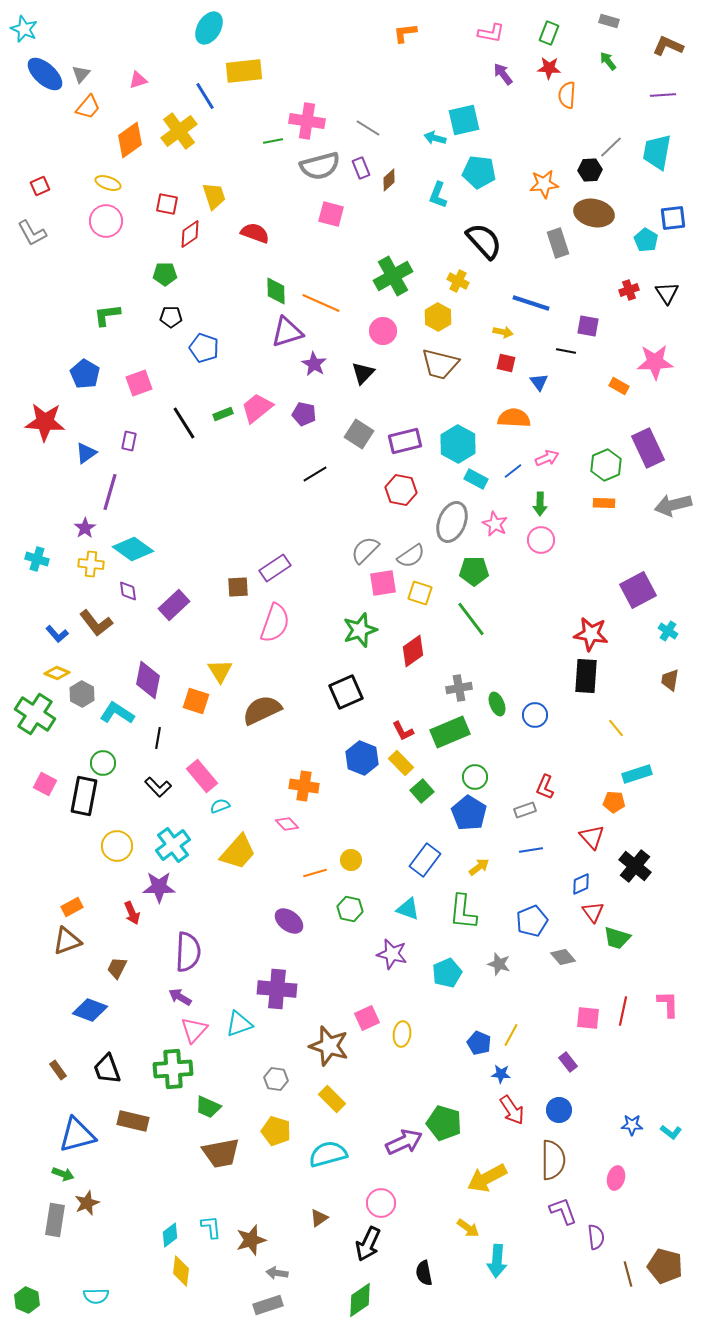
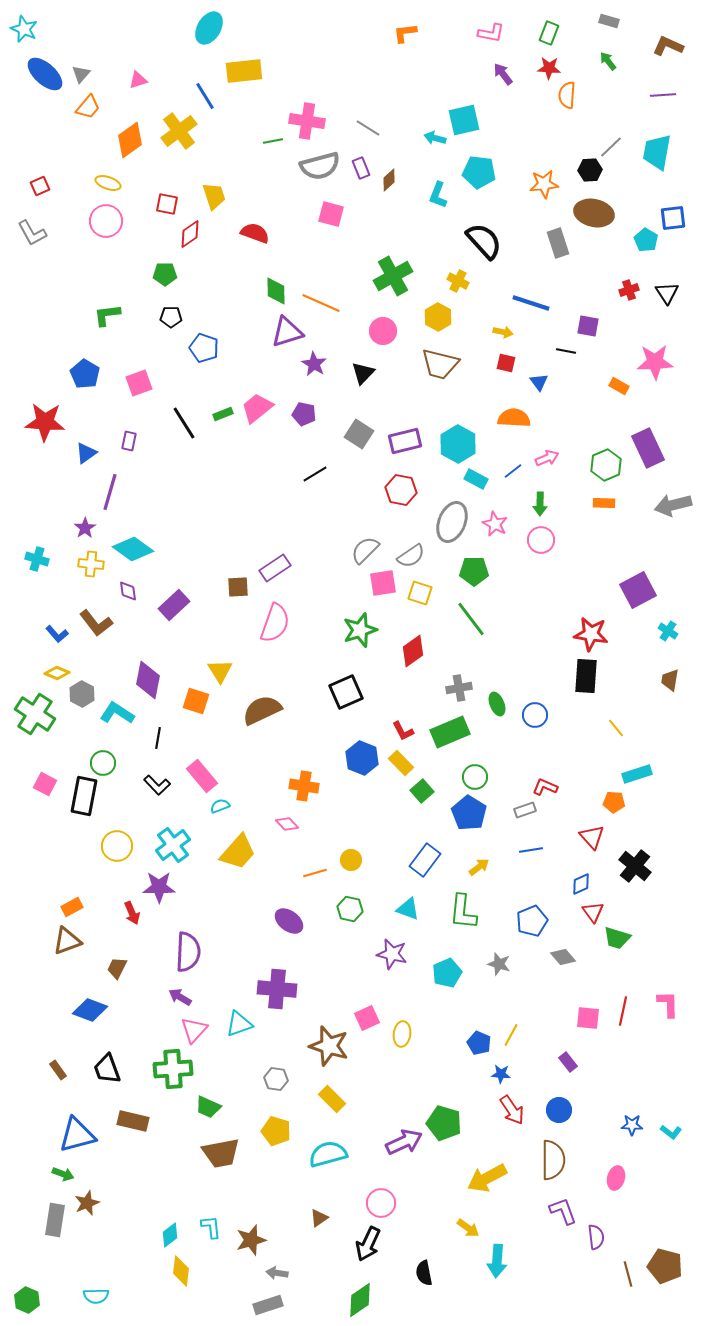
black L-shape at (158, 787): moved 1 px left, 2 px up
red L-shape at (545, 787): rotated 90 degrees clockwise
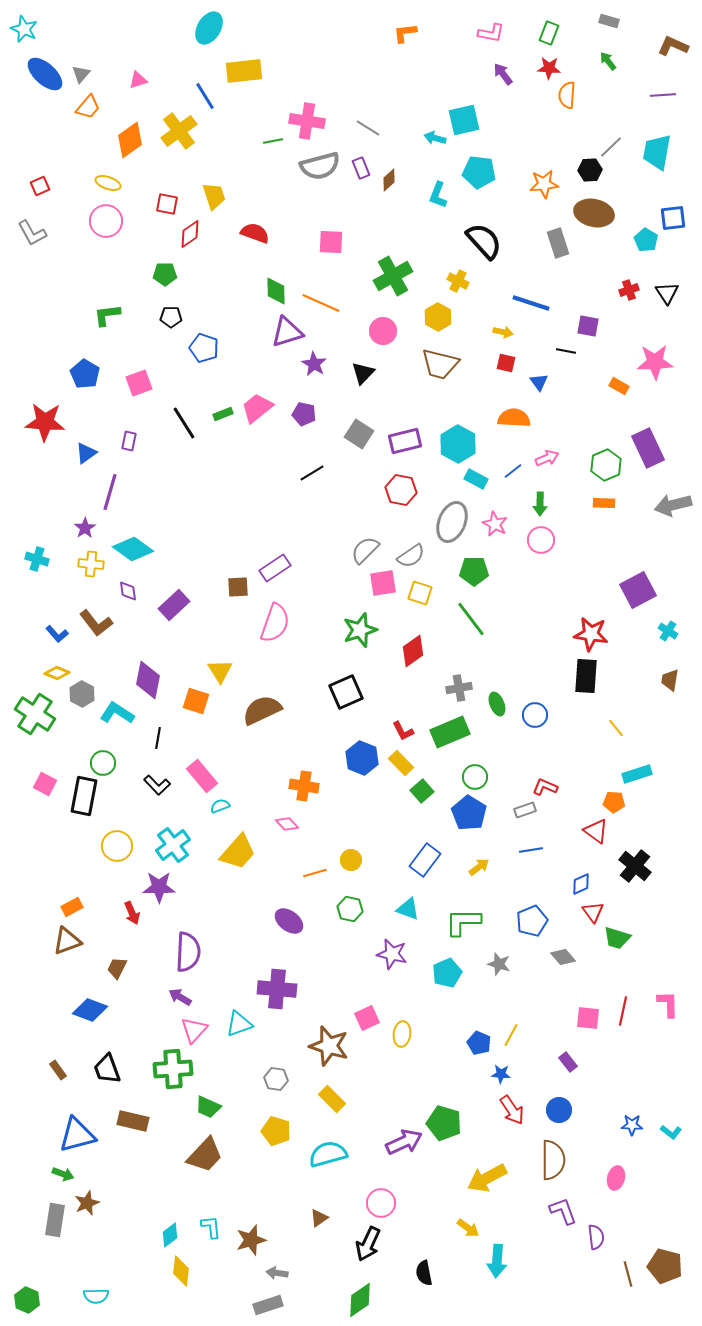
brown L-shape at (668, 46): moved 5 px right
pink square at (331, 214): moved 28 px down; rotated 12 degrees counterclockwise
black line at (315, 474): moved 3 px left, 1 px up
red triangle at (592, 837): moved 4 px right, 6 px up; rotated 12 degrees counterclockwise
green L-shape at (463, 912): moved 10 px down; rotated 84 degrees clockwise
brown trapezoid at (221, 1153): moved 16 px left, 2 px down; rotated 36 degrees counterclockwise
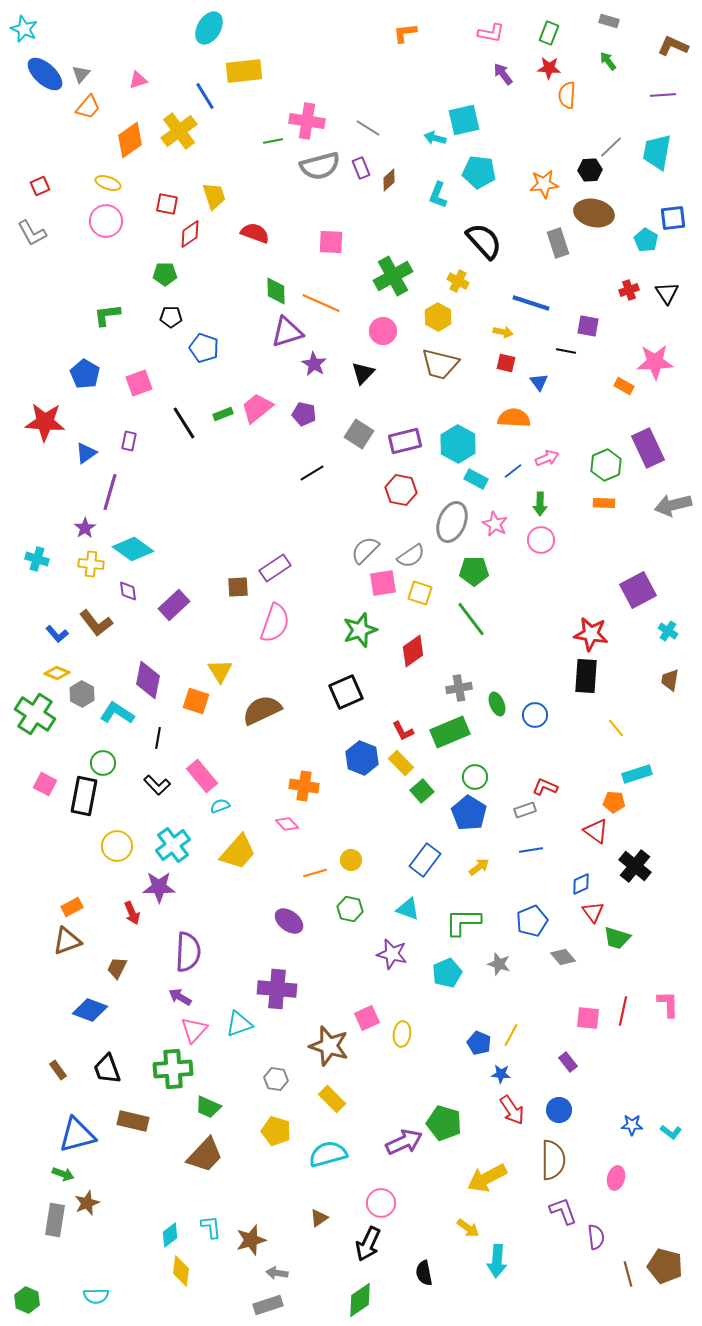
orange rectangle at (619, 386): moved 5 px right
